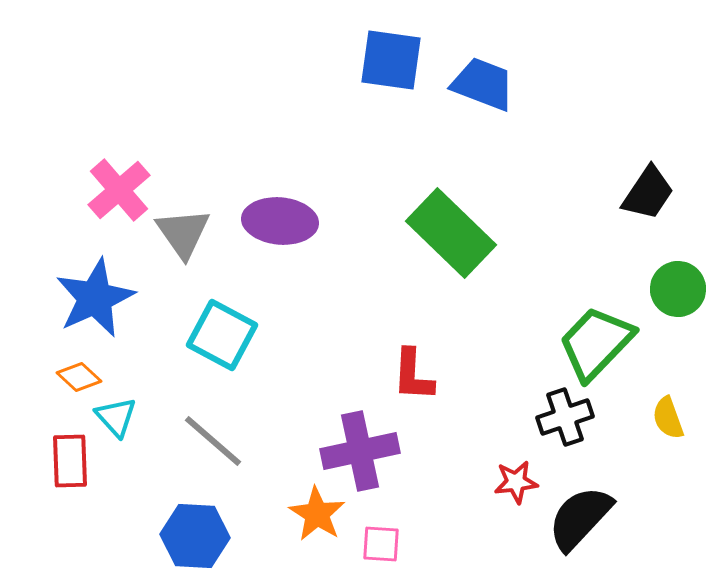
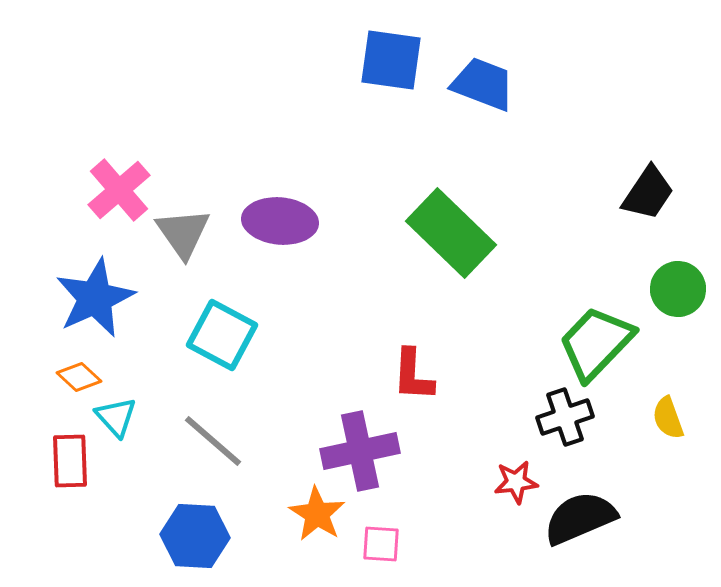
black semicircle: rotated 24 degrees clockwise
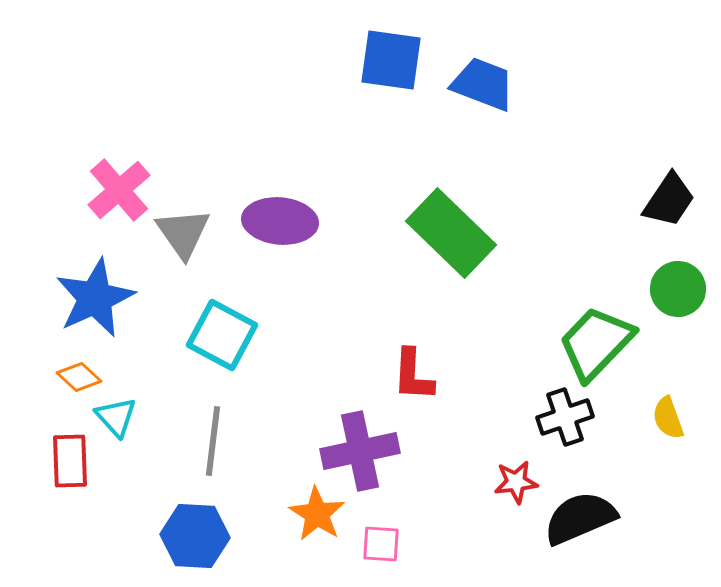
black trapezoid: moved 21 px right, 7 px down
gray line: rotated 56 degrees clockwise
